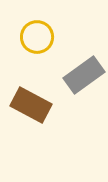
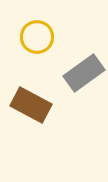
gray rectangle: moved 2 px up
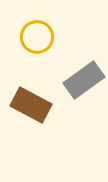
gray rectangle: moved 7 px down
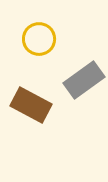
yellow circle: moved 2 px right, 2 px down
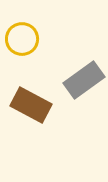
yellow circle: moved 17 px left
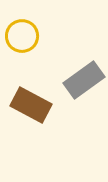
yellow circle: moved 3 px up
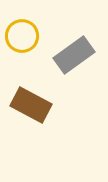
gray rectangle: moved 10 px left, 25 px up
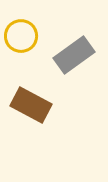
yellow circle: moved 1 px left
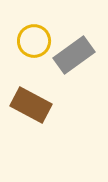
yellow circle: moved 13 px right, 5 px down
